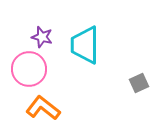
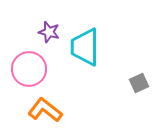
purple star: moved 7 px right, 5 px up
cyan trapezoid: moved 2 px down
orange L-shape: moved 2 px right, 2 px down
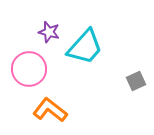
cyan trapezoid: rotated 138 degrees counterclockwise
gray square: moved 3 px left, 2 px up
orange L-shape: moved 5 px right
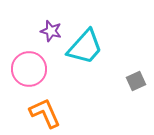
purple star: moved 2 px right, 1 px up
orange L-shape: moved 5 px left, 3 px down; rotated 28 degrees clockwise
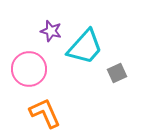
gray square: moved 19 px left, 8 px up
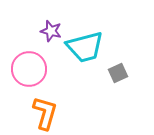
cyan trapezoid: rotated 33 degrees clockwise
gray square: moved 1 px right
orange L-shape: rotated 40 degrees clockwise
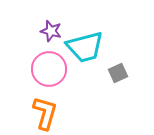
pink circle: moved 20 px right
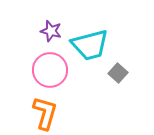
cyan trapezoid: moved 5 px right, 2 px up
pink circle: moved 1 px right, 1 px down
gray square: rotated 24 degrees counterclockwise
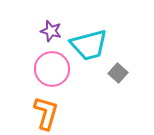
cyan trapezoid: moved 1 px left
pink circle: moved 2 px right, 1 px up
orange L-shape: moved 1 px right
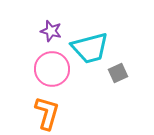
cyan trapezoid: moved 1 px right, 3 px down
gray square: rotated 24 degrees clockwise
orange L-shape: moved 1 px right
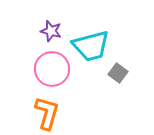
cyan trapezoid: moved 1 px right, 2 px up
gray square: rotated 30 degrees counterclockwise
